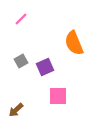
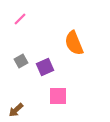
pink line: moved 1 px left
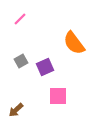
orange semicircle: rotated 15 degrees counterclockwise
